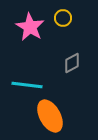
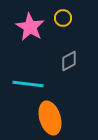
gray diamond: moved 3 px left, 2 px up
cyan line: moved 1 px right, 1 px up
orange ellipse: moved 2 px down; rotated 12 degrees clockwise
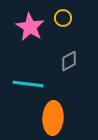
orange ellipse: moved 3 px right; rotated 20 degrees clockwise
